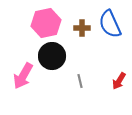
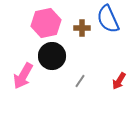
blue semicircle: moved 2 px left, 5 px up
gray line: rotated 48 degrees clockwise
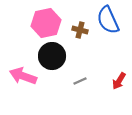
blue semicircle: moved 1 px down
brown cross: moved 2 px left, 2 px down; rotated 14 degrees clockwise
pink arrow: rotated 80 degrees clockwise
gray line: rotated 32 degrees clockwise
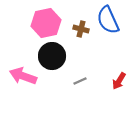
brown cross: moved 1 px right, 1 px up
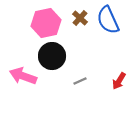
brown cross: moved 1 px left, 11 px up; rotated 28 degrees clockwise
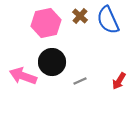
brown cross: moved 2 px up
black circle: moved 6 px down
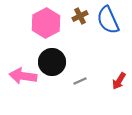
brown cross: rotated 21 degrees clockwise
pink hexagon: rotated 16 degrees counterclockwise
pink arrow: rotated 12 degrees counterclockwise
